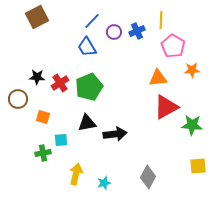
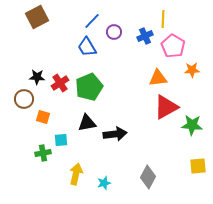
yellow line: moved 2 px right, 1 px up
blue cross: moved 8 px right, 5 px down
brown circle: moved 6 px right
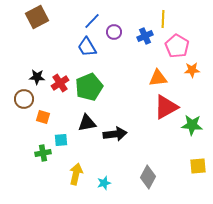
pink pentagon: moved 4 px right
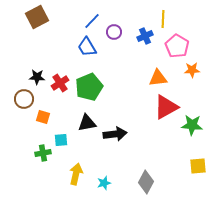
gray diamond: moved 2 px left, 5 px down
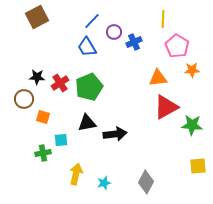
blue cross: moved 11 px left, 6 px down
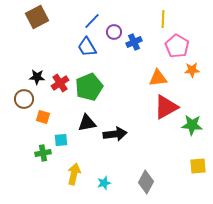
yellow arrow: moved 2 px left
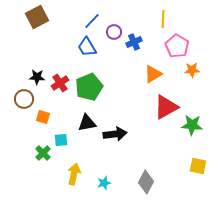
orange triangle: moved 5 px left, 4 px up; rotated 24 degrees counterclockwise
green cross: rotated 35 degrees counterclockwise
yellow square: rotated 18 degrees clockwise
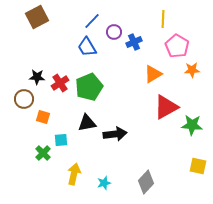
gray diamond: rotated 15 degrees clockwise
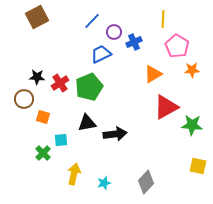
blue trapezoid: moved 14 px right, 7 px down; rotated 95 degrees clockwise
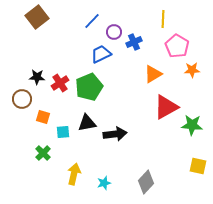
brown square: rotated 10 degrees counterclockwise
brown circle: moved 2 px left
cyan square: moved 2 px right, 8 px up
